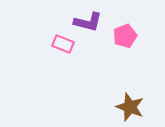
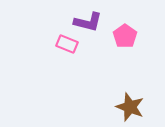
pink pentagon: rotated 15 degrees counterclockwise
pink rectangle: moved 4 px right
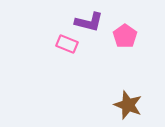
purple L-shape: moved 1 px right
brown star: moved 2 px left, 2 px up
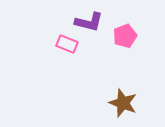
pink pentagon: rotated 15 degrees clockwise
brown star: moved 5 px left, 2 px up
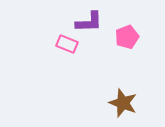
purple L-shape: rotated 16 degrees counterclockwise
pink pentagon: moved 2 px right, 1 px down
